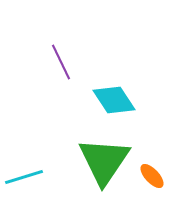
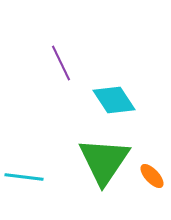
purple line: moved 1 px down
cyan line: rotated 24 degrees clockwise
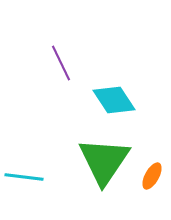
orange ellipse: rotated 72 degrees clockwise
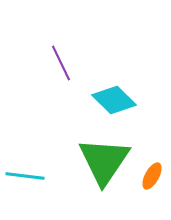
cyan diamond: rotated 12 degrees counterclockwise
cyan line: moved 1 px right, 1 px up
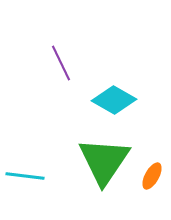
cyan diamond: rotated 15 degrees counterclockwise
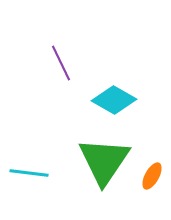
cyan line: moved 4 px right, 3 px up
